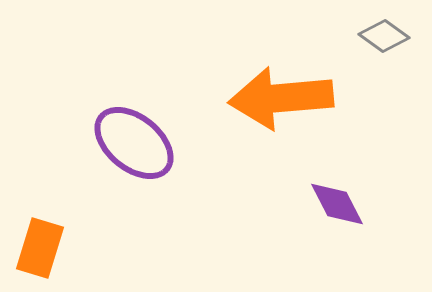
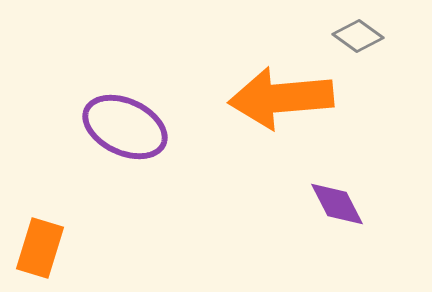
gray diamond: moved 26 px left
purple ellipse: moved 9 px left, 16 px up; rotated 14 degrees counterclockwise
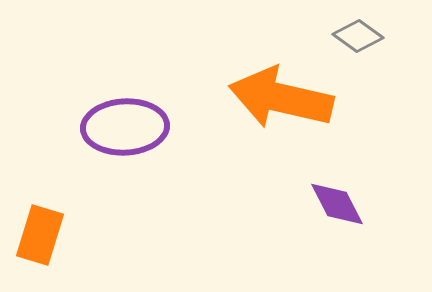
orange arrow: rotated 18 degrees clockwise
purple ellipse: rotated 28 degrees counterclockwise
orange rectangle: moved 13 px up
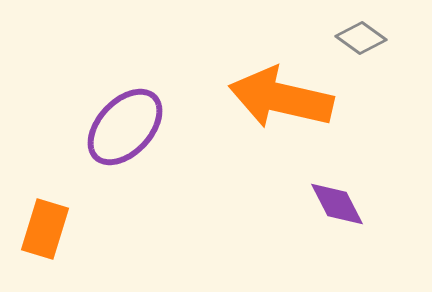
gray diamond: moved 3 px right, 2 px down
purple ellipse: rotated 44 degrees counterclockwise
orange rectangle: moved 5 px right, 6 px up
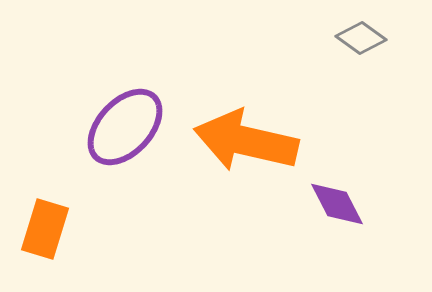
orange arrow: moved 35 px left, 43 px down
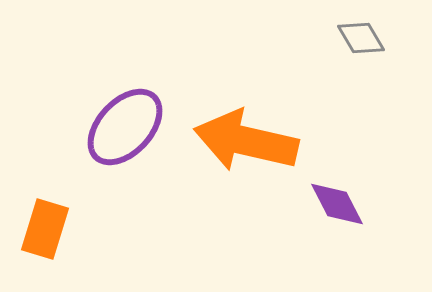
gray diamond: rotated 24 degrees clockwise
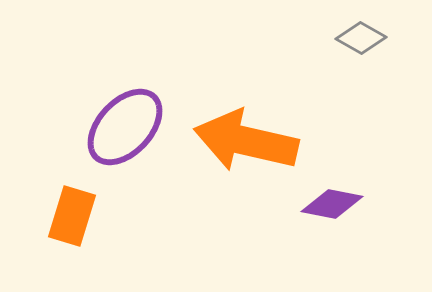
gray diamond: rotated 30 degrees counterclockwise
purple diamond: moved 5 px left; rotated 52 degrees counterclockwise
orange rectangle: moved 27 px right, 13 px up
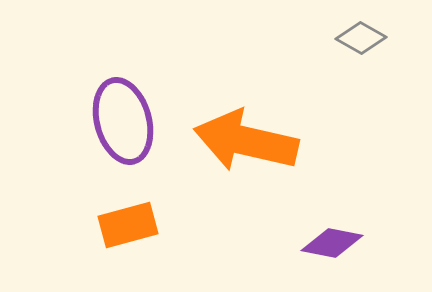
purple ellipse: moved 2 px left, 6 px up; rotated 58 degrees counterclockwise
purple diamond: moved 39 px down
orange rectangle: moved 56 px right, 9 px down; rotated 58 degrees clockwise
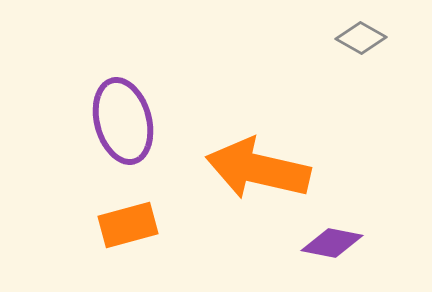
orange arrow: moved 12 px right, 28 px down
